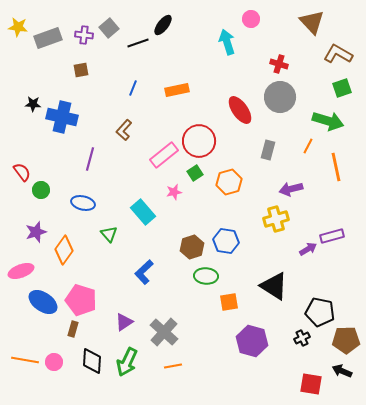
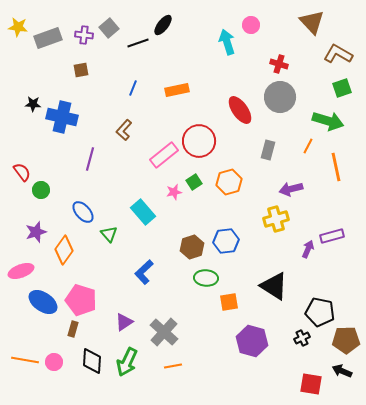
pink circle at (251, 19): moved 6 px down
green square at (195, 173): moved 1 px left, 9 px down
blue ellipse at (83, 203): moved 9 px down; rotated 35 degrees clockwise
blue hexagon at (226, 241): rotated 15 degrees counterclockwise
purple arrow at (308, 249): rotated 36 degrees counterclockwise
green ellipse at (206, 276): moved 2 px down
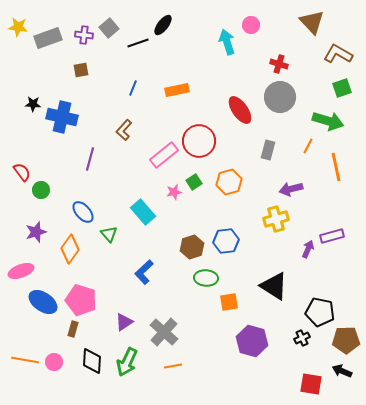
orange diamond at (64, 250): moved 6 px right, 1 px up
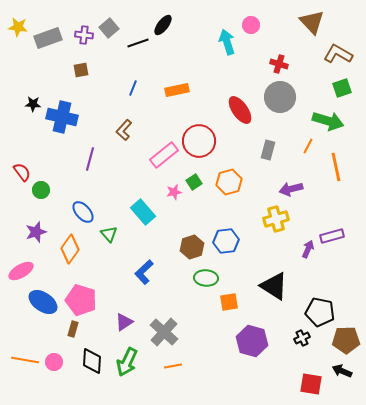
pink ellipse at (21, 271): rotated 10 degrees counterclockwise
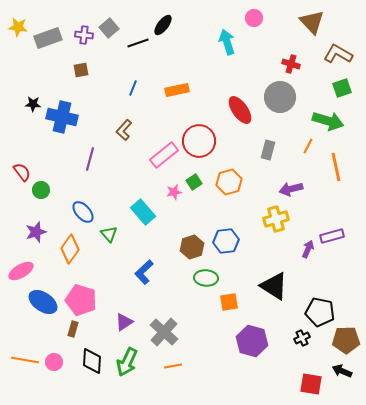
pink circle at (251, 25): moved 3 px right, 7 px up
red cross at (279, 64): moved 12 px right
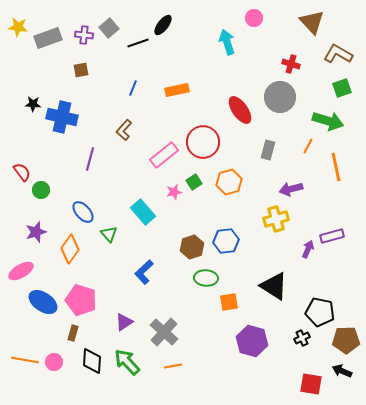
red circle at (199, 141): moved 4 px right, 1 px down
brown rectangle at (73, 329): moved 4 px down
green arrow at (127, 362): rotated 112 degrees clockwise
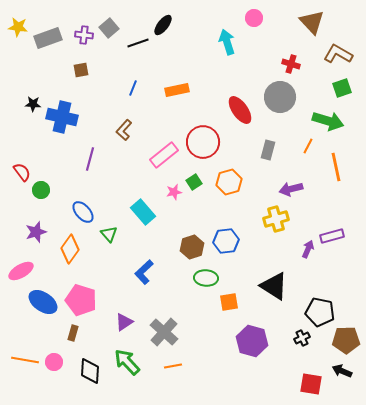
black diamond at (92, 361): moved 2 px left, 10 px down
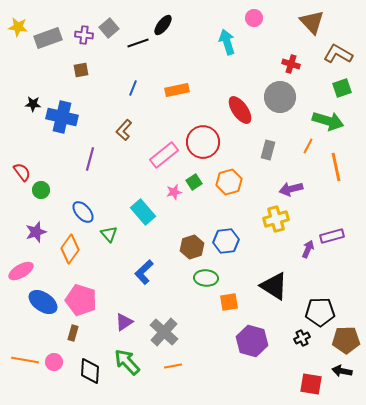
black pentagon at (320, 312): rotated 12 degrees counterclockwise
black arrow at (342, 371): rotated 12 degrees counterclockwise
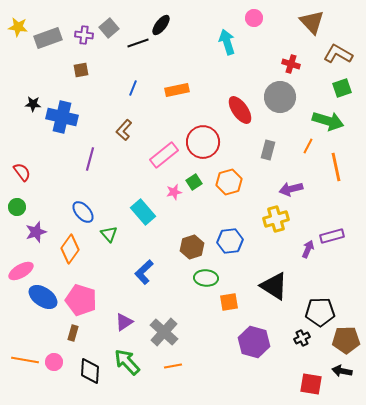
black ellipse at (163, 25): moved 2 px left
green circle at (41, 190): moved 24 px left, 17 px down
blue hexagon at (226, 241): moved 4 px right
blue ellipse at (43, 302): moved 5 px up
purple hexagon at (252, 341): moved 2 px right, 1 px down
